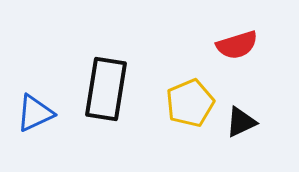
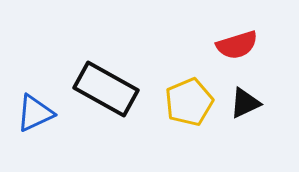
black rectangle: rotated 70 degrees counterclockwise
yellow pentagon: moved 1 px left, 1 px up
black triangle: moved 4 px right, 19 px up
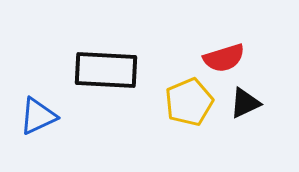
red semicircle: moved 13 px left, 13 px down
black rectangle: moved 19 px up; rotated 26 degrees counterclockwise
blue triangle: moved 3 px right, 3 px down
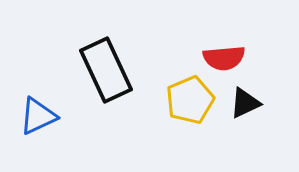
red semicircle: rotated 12 degrees clockwise
black rectangle: rotated 62 degrees clockwise
yellow pentagon: moved 1 px right, 2 px up
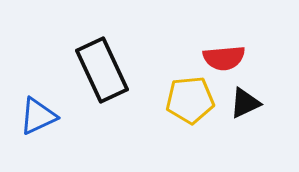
black rectangle: moved 4 px left
yellow pentagon: rotated 18 degrees clockwise
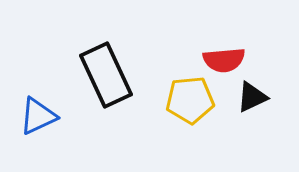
red semicircle: moved 2 px down
black rectangle: moved 4 px right, 5 px down
black triangle: moved 7 px right, 6 px up
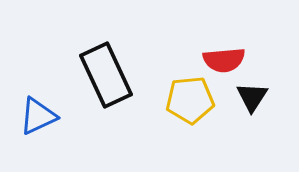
black triangle: rotated 32 degrees counterclockwise
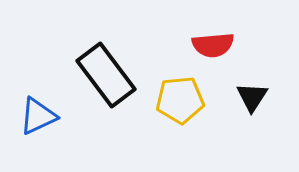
red semicircle: moved 11 px left, 15 px up
black rectangle: rotated 12 degrees counterclockwise
yellow pentagon: moved 10 px left
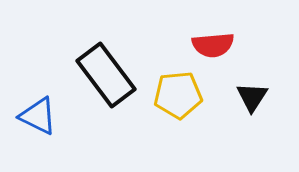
yellow pentagon: moved 2 px left, 5 px up
blue triangle: rotated 51 degrees clockwise
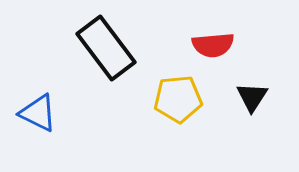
black rectangle: moved 27 px up
yellow pentagon: moved 4 px down
blue triangle: moved 3 px up
